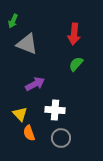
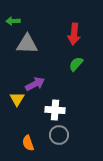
green arrow: rotated 64 degrees clockwise
gray triangle: rotated 20 degrees counterclockwise
yellow triangle: moved 3 px left, 15 px up; rotated 14 degrees clockwise
orange semicircle: moved 1 px left, 10 px down
gray circle: moved 2 px left, 3 px up
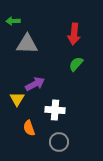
gray circle: moved 7 px down
orange semicircle: moved 1 px right, 15 px up
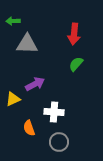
yellow triangle: moved 4 px left; rotated 35 degrees clockwise
white cross: moved 1 px left, 2 px down
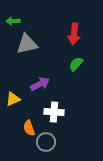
gray triangle: rotated 15 degrees counterclockwise
purple arrow: moved 5 px right
gray circle: moved 13 px left
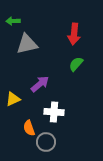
purple arrow: rotated 12 degrees counterclockwise
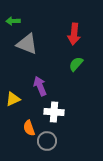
gray triangle: rotated 35 degrees clockwise
purple arrow: moved 2 px down; rotated 72 degrees counterclockwise
gray circle: moved 1 px right, 1 px up
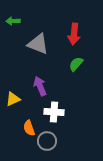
gray triangle: moved 11 px right
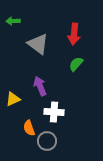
gray triangle: rotated 15 degrees clockwise
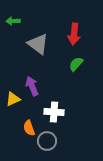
purple arrow: moved 8 px left
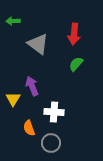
yellow triangle: rotated 35 degrees counterclockwise
gray circle: moved 4 px right, 2 px down
